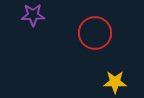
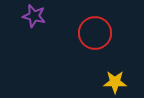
purple star: moved 1 px right, 1 px down; rotated 15 degrees clockwise
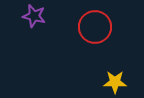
red circle: moved 6 px up
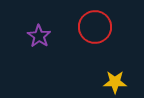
purple star: moved 5 px right, 20 px down; rotated 20 degrees clockwise
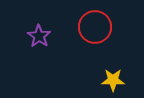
yellow star: moved 2 px left, 2 px up
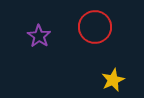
yellow star: rotated 25 degrees counterclockwise
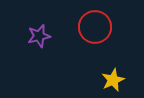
purple star: rotated 25 degrees clockwise
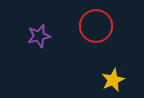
red circle: moved 1 px right, 1 px up
